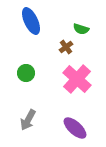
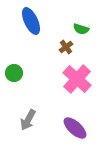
green circle: moved 12 px left
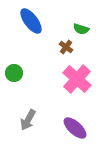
blue ellipse: rotated 12 degrees counterclockwise
brown cross: rotated 16 degrees counterclockwise
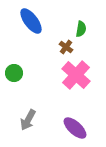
green semicircle: rotated 98 degrees counterclockwise
pink cross: moved 1 px left, 4 px up
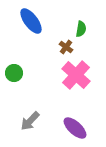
gray arrow: moved 2 px right, 1 px down; rotated 15 degrees clockwise
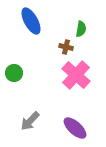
blue ellipse: rotated 8 degrees clockwise
brown cross: rotated 24 degrees counterclockwise
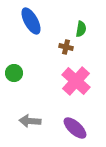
pink cross: moved 6 px down
gray arrow: rotated 50 degrees clockwise
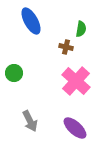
gray arrow: rotated 120 degrees counterclockwise
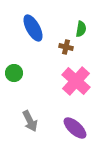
blue ellipse: moved 2 px right, 7 px down
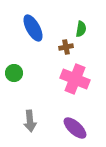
brown cross: rotated 24 degrees counterclockwise
pink cross: moved 1 px left, 2 px up; rotated 20 degrees counterclockwise
gray arrow: rotated 20 degrees clockwise
